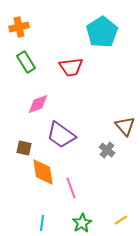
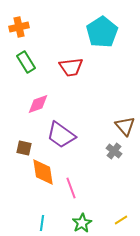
gray cross: moved 7 px right, 1 px down
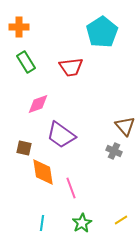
orange cross: rotated 12 degrees clockwise
gray cross: rotated 14 degrees counterclockwise
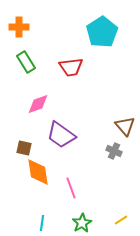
orange diamond: moved 5 px left
